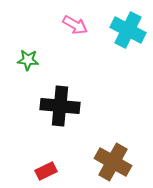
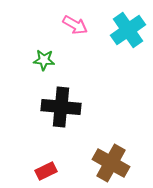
cyan cross: rotated 28 degrees clockwise
green star: moved 16 px right
black cross: moved 1 px right, 1 px down
brown cross: moved 2 px left, 1 px down
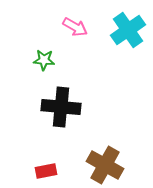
pink arrow: moved 2 px down
brown cross: moved 6 px left, 2 px down
red rectangle: rotated 15 degrees clockwise
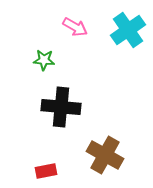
brown cross: moved 10 px up
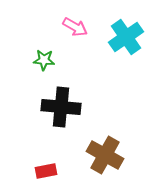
cyan cross: moved 2 px left, 7 px down
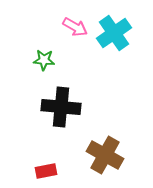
cyan cross: moved 12 px left, 4 px up
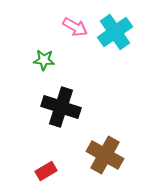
cyan cross: moved 1 px right, 1 px up
black cross: rotated 12 degrees clockwise
red rectangle: rotated 20 degrees counterclockwise
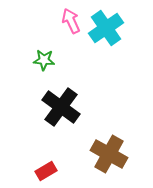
pink arrow: moved 4 px left, 6 px up; rotated 145 degrees counterclockwise
cyan cross: moved 9 px left, 4 px up
black cross: rotated 18 degrees clockwise
brown cross: moved 4 px right, 1 px up
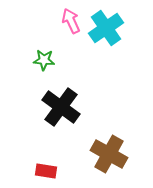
red rectangle: rotated 40 degrees clockwise
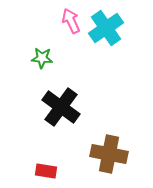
green star: moved 2 px left, 2 px up
brown cross: rotated 18 degrees counterclockwise
